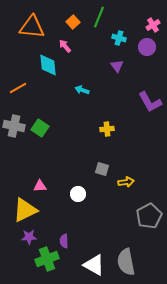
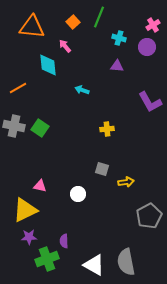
purple triangle: rotated 48 degrees counterclockwise
pink triangle: rotated 16 degrees clockwise
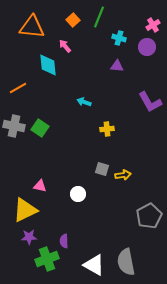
orange square: moved 2 px up
cyan arrow: moved 2 px right, 12 px down
yellow arrow: moved 3 px left, 7 px up
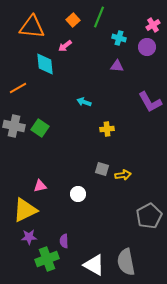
pink arrow: rotated 88 degrees counterclockwise
cyan diamond: moved 3 px left, 1 px up
pink triangle: rotated 24 degrees counterclockwise
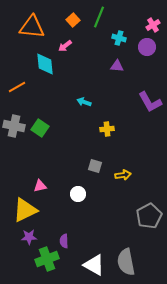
orange line: moved 1 px left, 1 px up
gray square: moved 7 px left, 3 px up
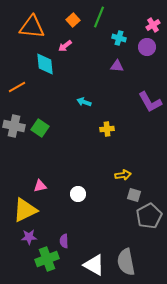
gray square: moved 39 px right, 29 px down
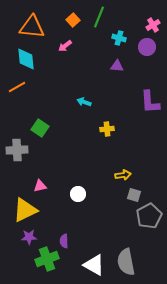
cyan diamond: moved 19 px left, 5 px up
purple L-shape: rotated 25 degrees clockwise
gray cross: moved 3 px right, 24 px down; rotated 15 degrees counterclockwise
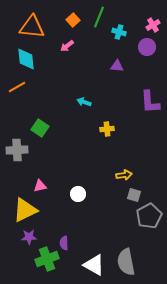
cyan cross: moved 6 px up
pink arrow: moved 2 px right
yellow arrow: moved 1 px right
purple semicircle: moved 2 px down
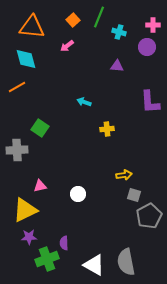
pink cross: rotated 32 degrees clockwise
cyan diamond: rotated 10 degrees counterclockwise
